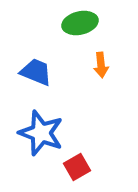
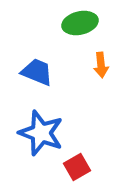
blue trapezoid: moved 1 px right
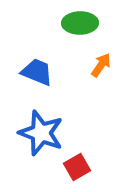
green ellipse: rotated 12 degrees clockwise
orange arrow: rotated 140 degrees counterclockwise
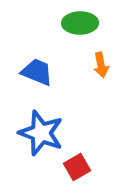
orange arrow: rotated 135 degrees clockwise
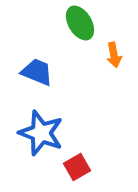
green ellipse: rotated 60 degrees clockwise
orange arrow: moved 13 px right, 10 px up
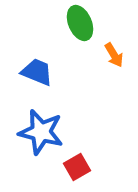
green ellipse: rotated 8 degrees clockwise
orange arrow: rotated 20 degrees counterclockwise
blue star: moved 1 px up; rotated 6 degrees counterclockwise
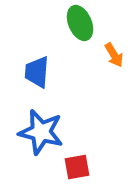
blue trapezoid: rotated 108 degrees counterclockwise
red square: rotated 20 degrees clockwise
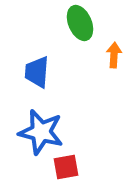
orange arrow: rotated 145 degrees counterclockwise
red square: moved 11 px left
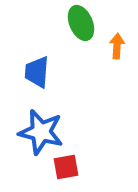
green ellipse: moved 1 px right
orange arrow: moved 3 px right, 9 px up
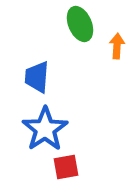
green ellipse: moved 1 px left, 1 px down
blue trapezoid: moved 5 px down
blue star: moved 4 px right, 3 px up; rotated 24 degrees clockwise
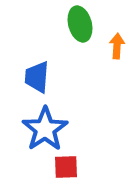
green ellipse: rotated 8 degrees clockwise
red square: rotated 8 degrees clockwise
